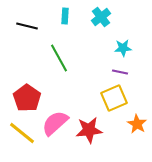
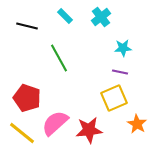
cyan rectangle: rotated 49 degrees counterclockwise
red pentagon: rotated 16 degrees counterclockwise
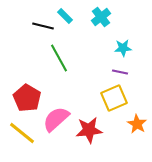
black line: moved 16 px right
red pentagon: rotated 12 degrees clockwise
pink semicircle: moved 1 px right, 4 px up
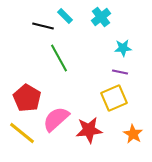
orange star: moved 4 px left, 10 px down
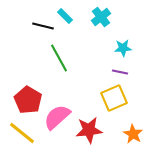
red pentagon: moved 1 px right, 2 px down
pink semicircle: moved 1 px right, 2 px up
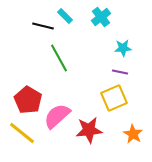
pink semicircle: moved 1 px up
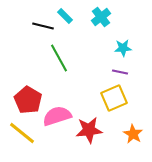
pink semicircle: rotated 24 degrees clockwise
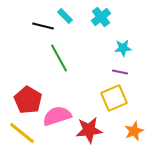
orange star: moved 1 px right, 3 px up; rotated 18 degrees clockwise
